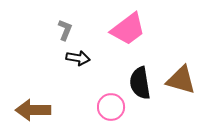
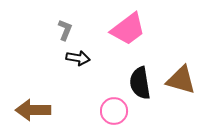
pink circle: moved 3 px right, 4 px down
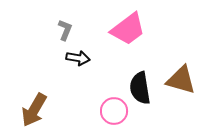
black semicircle: moved 5 px down
brown arrow: moved 1 px right; rotated 60 degrees counterclockwise
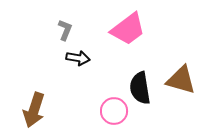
brown arrow: rotated 12 degrees counterclockwise
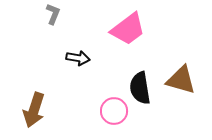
gray L-shape: moved 12 px left, 16 px up
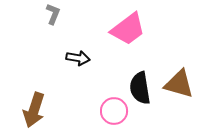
brown triangle: moved 2 px left, 4 px down
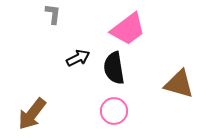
gray L-shape: rotated 15 degrees counterclockwise
black arrow: rotated 35 degrees counterclockwise
black semicircle: moved 26 px left, 20 px up
brown arrow: moved 2 px left, 4 px down; rotated 20 degrees clockwise
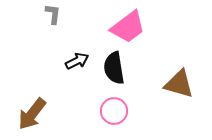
pink trapezoid: moved 2 px up
black arrow: moved 1 px left, 3 px down
